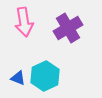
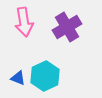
purple cross: moved 1 px left, 1 px up
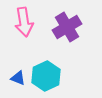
cyan hexagon: moved 1 px right
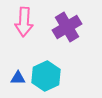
pink arrow: rotated 12 degrees clockwise
blue triangle: rotated 21 degrees counterclockwise
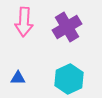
cyan hexagon: moved 23 px right, 3 px down
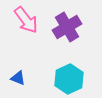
pink arrow: moved 2 px right, 2 px up; rotated 40 degrees counterclockwise
blue triangle: rotated 21 degrees clockwise
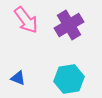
purple cross: moved 2 px right, 2 px up
cyan hexagon: rotated 16 degrees clockwise
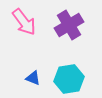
pink arrow: moved 2 px left, 2 px down
blue triangle: moved 15 px right
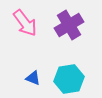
pink arrow: moved 1 px right, 1 px down
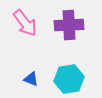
purple cross: rotated 28 degrees clockwise
blue triangle: moved 2 px left, 1 px down
